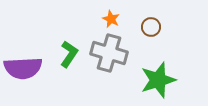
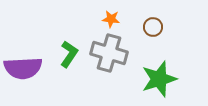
orange star: rotated 18 degrees counterclockwise
brown circle: moved 2 px right
green star: moved 1 px right, 1 px up
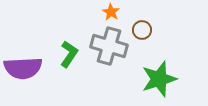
orange star: moved 7 px up; rotated 24 degrees clockwise
brown circle: moved 11 px left, 3 px down
gray cross: moved 7 px up
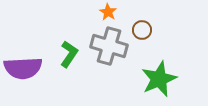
orange star: moved 3 px left
green star: rotated 6 degrees counterclockwise
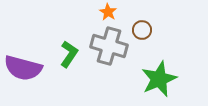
purple semicircle: rotated 18 degrees clockwise
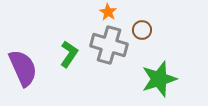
gray cross: moved 1 px up
purple semicircle: rotated 129 degrees counterclockwise
green star: rotated 6 degrees clockwise
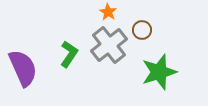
gray cross: rotated 36 degrees clockwise
green star: moved 7 px up
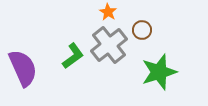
green L-shape: moved 4 px right, 2 px down; rotated 20 degrees clockwise
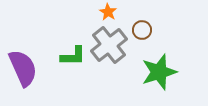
green L-shape: rotated 36 degrees clockwise
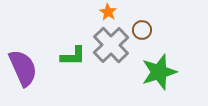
gray cross: moved 2 px right; rotated 6 degrees counterclockwise
